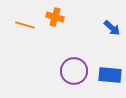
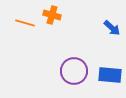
orange cross: moved 3 px left, 2 px up
orange line: moved 2 px up
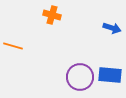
orange line: moved 12 px left, 23 px down
blue arrow: rotated 24 degrees counterclockwise
purple circle: moved 6 px right, 6 px down
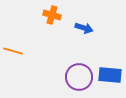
blue arrow: moved 28 px left
orange line: moved 5 px down
purple circle: moved 1 px left
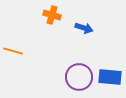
blue rectangle: moved 2 px down
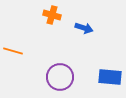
purple circle: moved 19 px left
